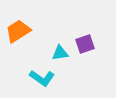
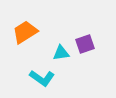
orange trapezoid: moved 7 px right, 1 px down
cyan triangle: moved 1 px right
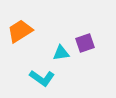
orange trapezoid: moved 5 px left, 1 px up
purple square: moved 1 px up
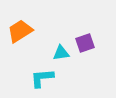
cyan L-shape: rotated 140 degrees clockwise
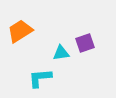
cyan L-shape: moved 2 px left
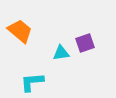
orange trapezoid: rotated 72 degrees clockwise
cyan L-shape: moved 8 px left, 4 px down
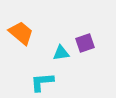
orange trapezoid: moved 1 px right, 2 px down
cyan L-shape: moved 10 px right
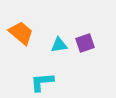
cyan triangle: moved 2 px left, 8 px up
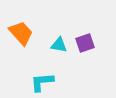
orange trapezoid: rotated 8 degrees clockwise
cyan triangle: rotated 18 degrees clockwise
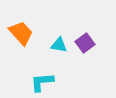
purple square: rotated 18 degrees counterclockwise
